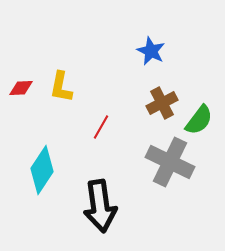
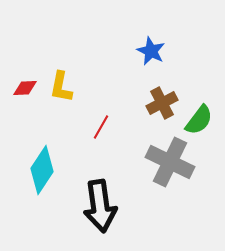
red diamond: moved 4 px right
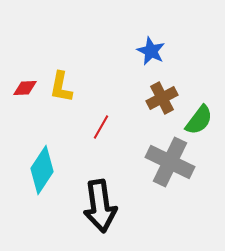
brown cross: moved 5 px up
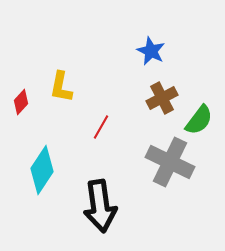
red diamond: moved 4 px left, 14 px down; rotated 45 degrees counterclockwise
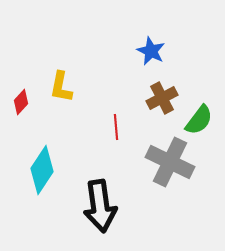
red line: moved 15 px right; rotated 35 degrees counterclockwise
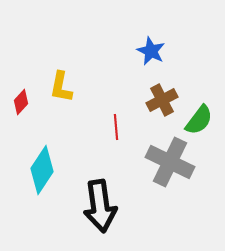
brown cross: moved 2 px down
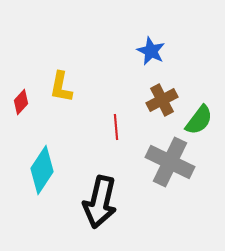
black arrow: moved 4 px up; rotated 21 degrees clockwise
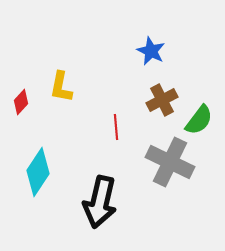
cyan diamond: moved 4 px left, 2 px down
